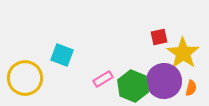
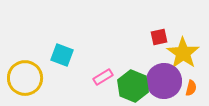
pink rectangle: moved 2 px up
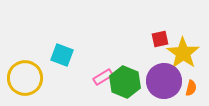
red square: moved 1 px right, 2 px down
green hexagon: moved 8 px left, 4 px up
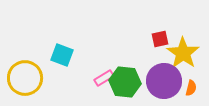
pink rectangle: moved 1 px right, 1 px down
green hexagon: rotated 16 degrees counterclockwise
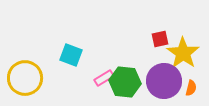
cyan square: moved 9 px right
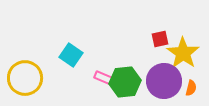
cyan square: rotated 15 degrees clockwise
pink rectangle: rotated 54 degrees clockwise
green hexagon: rotated 12 degrees counterclockwise
